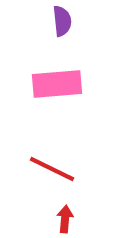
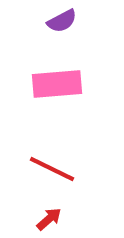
purple semicircle: rotated 68 degrees clockwise
red arrow: moved 16 px left; rotated 44 degrees clockwise
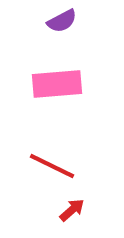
red line: moved 3 px up
red arrow: moved 23 px right, 9 px up
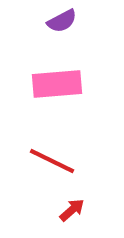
red line: moved 5 px up
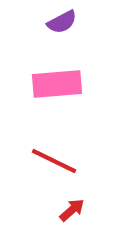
purple semicircle: moved 1 px down
red line: moved 2 px right
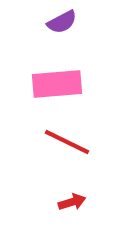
red line: moved 13 px right, 19 px up
red arrow: moved 8 px up; rotated 24 degrees clockwise
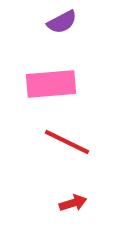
pink rectangle: moved 6 px left
red arrow: moved 1 px right, 1 px down
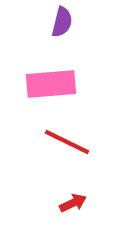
purple semicircle: rotated 48 degrees counterclockwise
red arrow: rotated 8 degrees counterclockwise
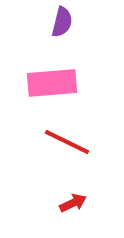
pink rectangle: moved 1 px right, 1 px up
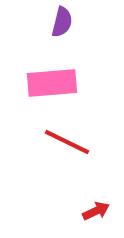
red arrow: moved 23 px right, 8 px down
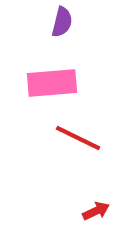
red line: moved 11 px right, 4 px up
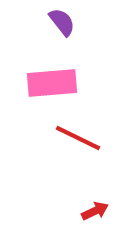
purple semicircle: rotated 52 degrees counterclockwise
red arrow: moved 1 px left
